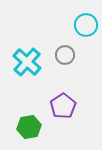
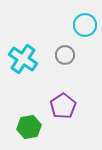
cyan circle: moved 1 px left
cyan cross: moved 4 px left, 3 px up; rotated 8 degrees counterclockwise
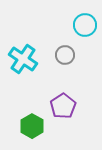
green hexagon: moved 3 px right, 1 px up; rotated 20 degrees counterclockwise
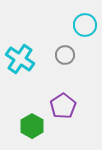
cyan cross: moved 3 px left
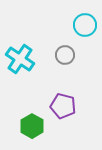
purple pentagon: rotated 25 degrees counterclockwise
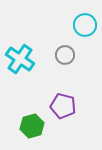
green hexagon: rotated 15 degrees clockwise
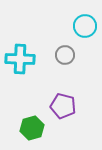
cyan circle: moved 1 px down
cyan cross: rotated 32 degrees counterclockwise
green hexagon: moved 2 px down
